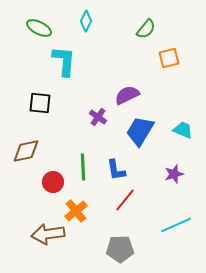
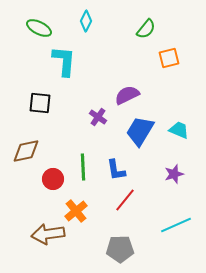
cyan trapezoid: moved 4 px left
red circle: moved 3 px up
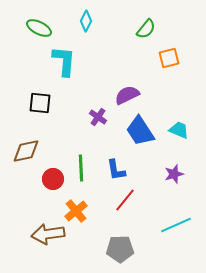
blue trapezoid: rotated 64 degrees counterclockwise
green line: moved 2 px left, 1 px down
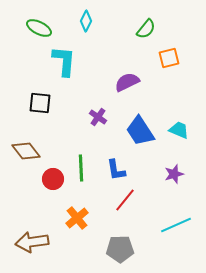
purple semicircle: moved 13 px up
brown diamond: rotated 64 degrees clockwise
orange cross: moved 1 px right, 7 px down
brown arrow: moved 16 px left, 8 px down
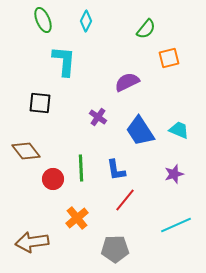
green ellipse: moved 4 px right, 8 px up; rotated 40 degrees clockwise
gray pentagon: moved 5 px left
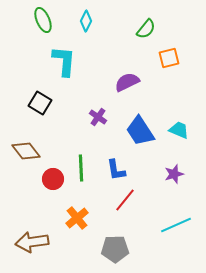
black square: rotated 25 degrees clockwise
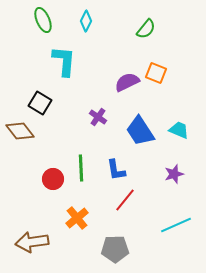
orange square: moved 13 px left, 15 px down; rotated 35 degrees clockwise
brown diamond: moved 6 px left, 20 px up
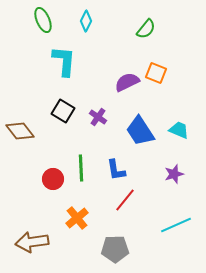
black square: moved 23 px right, 8 px down
